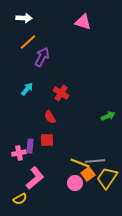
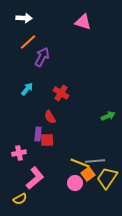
purple rectangle: moved 8 px right, 12 px up
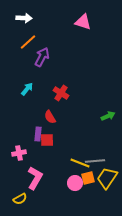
orange square: moved 4 px down; rotated 24 degrees clockwise
pink L-shape: rotated 20 degrees counterclockwise
